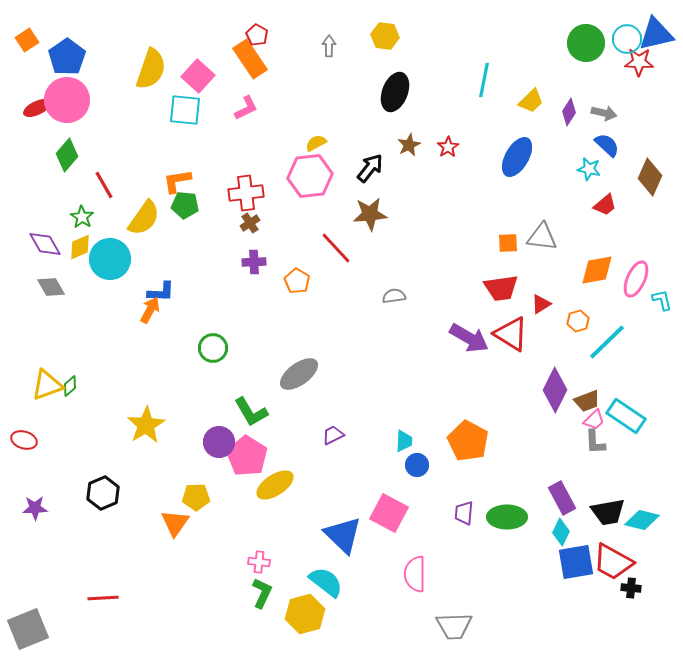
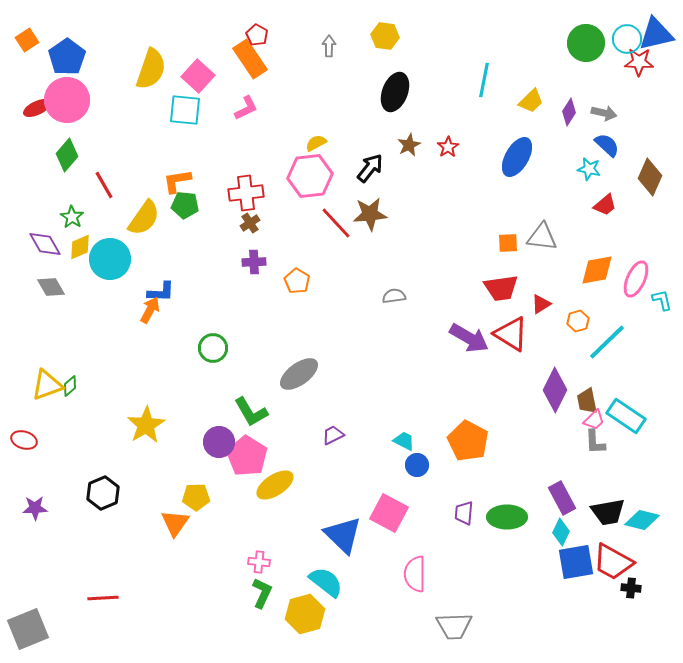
green star at (82, 217): moved 10 px left
red line at (336, 248): moved 25 px up
brown trapezoid at (587, 401): rotated 100 degrees clockwise
cyan trapezoid at (404, 441): rotated 65 degrees counterclockwise
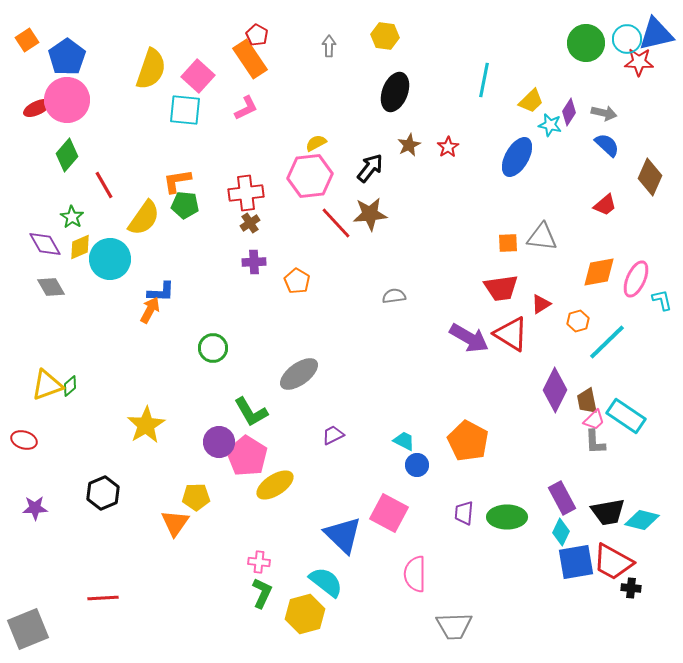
cyan star at (589, 169): moved 39 px left, 44 px up
orange diamond at (597, 270): moved 2 px right, 2 px down
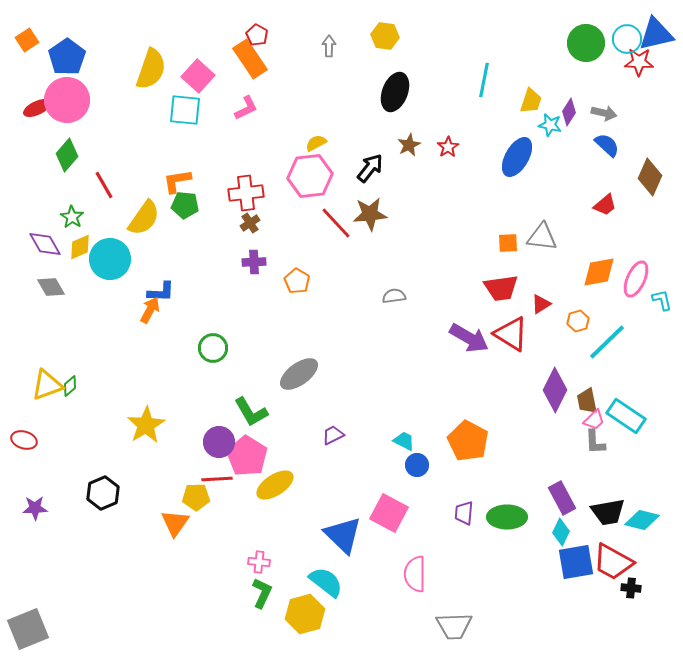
yellow trapezoid at (531, 101): rotated 28 degrees counterclockwise
red line at (103, 598): moved 114 px right, 119 px up
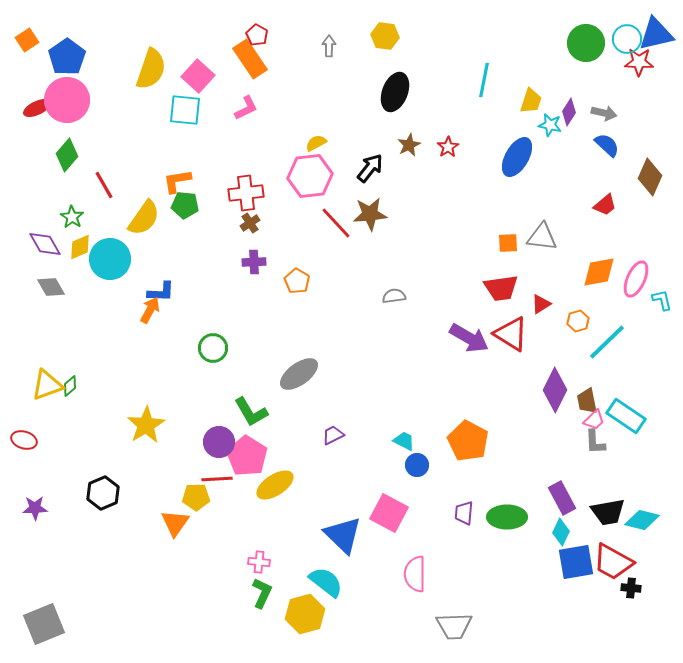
gray square at (28, 629): moved 16 px right, 5 px up
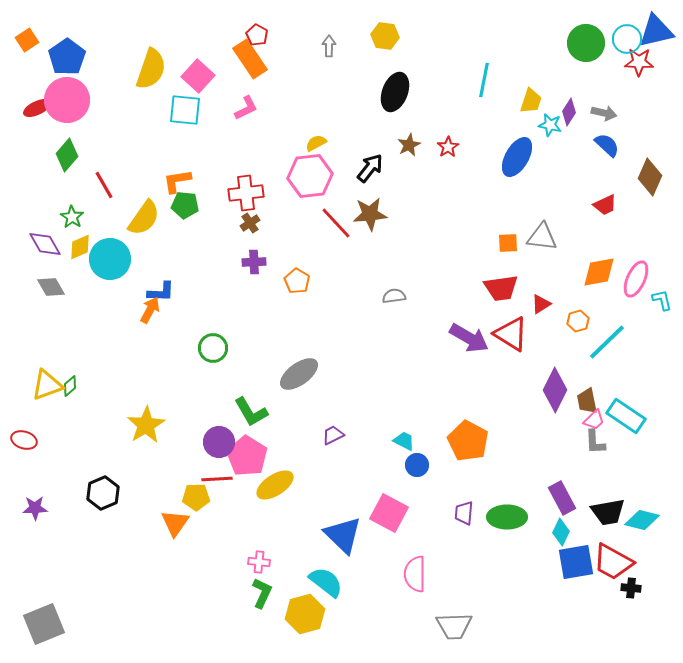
blue triangle at (656, 34): moved 3 px up
red trapezoid at (605, 205): rotated 15 degrees clockwise
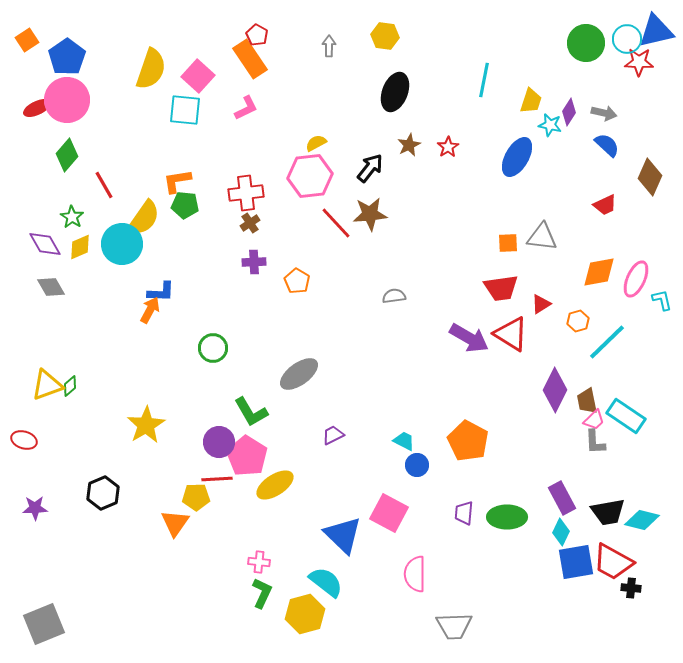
cyan circle at (110, 259): moved 12 px right, 15 px up
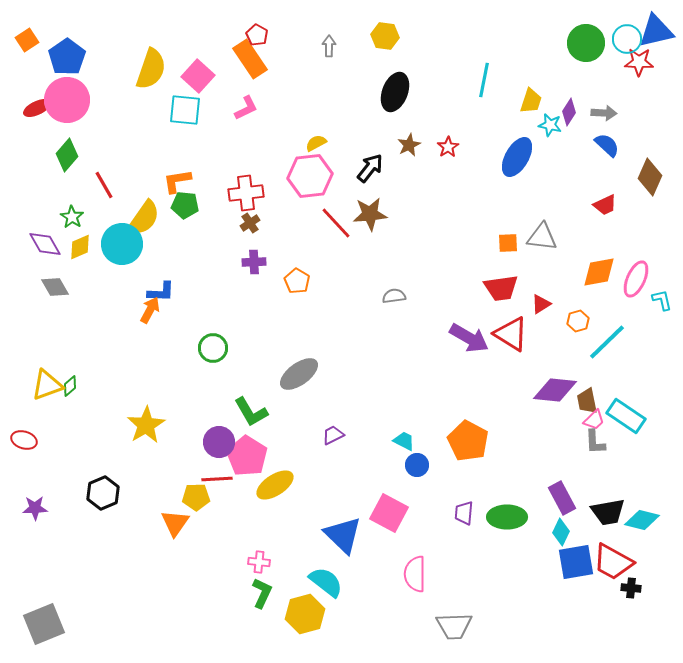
gray arrow at (604, 113): rotated 10 degrees counterclockwise
gray diamond at (51, 287): moved 4 px right
purple diamond at (555, 390): rotated 69 degrees clockwise
